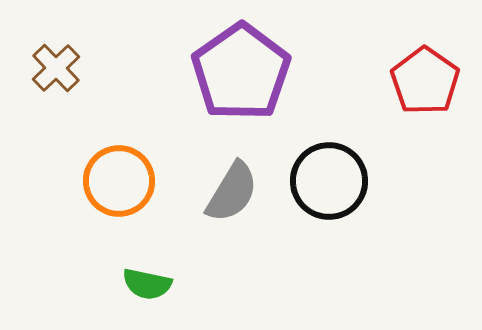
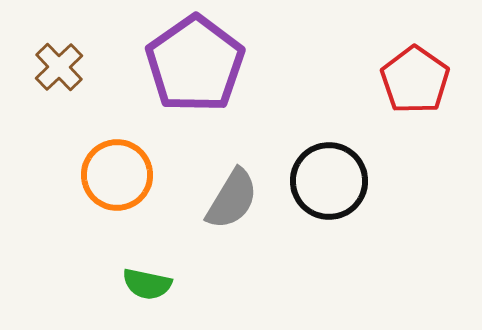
brown cross: moved 3 px right, 1 px up
purple pentagon: moved 46 px left, 8 px up
red pentagon: moved 10 px left, 1 px up
orange circle: moved 2 px left, 6 px up
gray semicircle: moved 7 px down
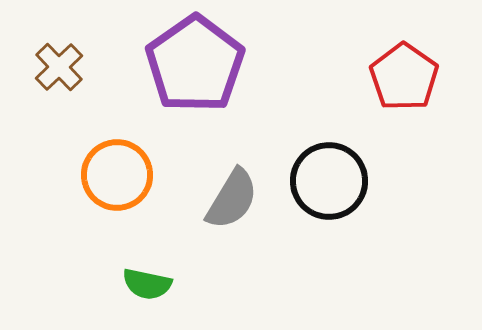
red pentagon: moved 11 px left, 3 px up
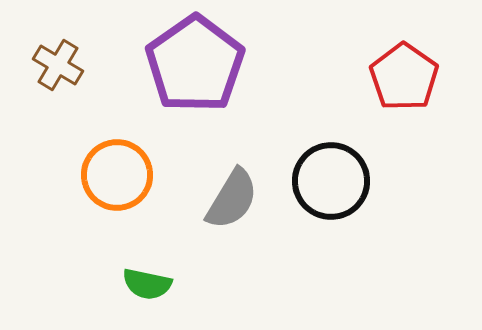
brown cross: moved 1 px left, 2 px up; rotated 15 degrees counterclockwise
black circle: moved 2 px right
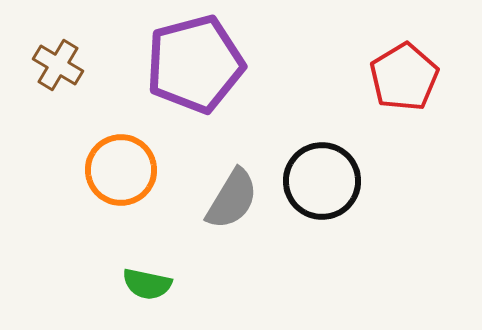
purple pentagon: rotated 20 degrees clockwise
red pentagon: rotated 6 degrees clockwise
orange circle: moved 4 px right, 5 px up
black circle: moved 9 px left
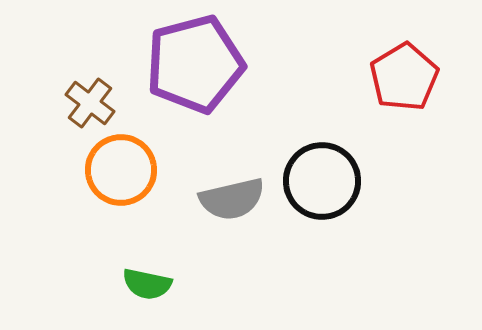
brown cross: moved 32 px right, 38 px down; rotated 6 degrees clockwise
gray semicircle: rotated 46 degrees clockwise
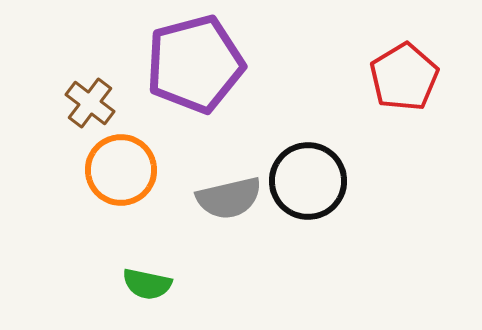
black circle: moved 14 px left
gray semicircle: moved 3 px left, 1 px up
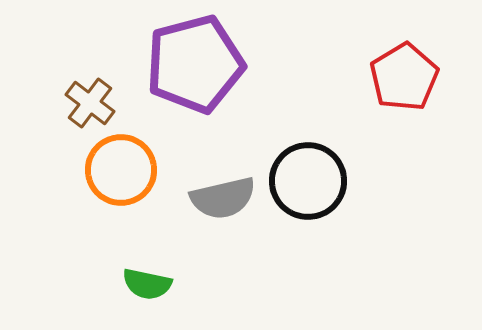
gray semicircle: moved 6 px left
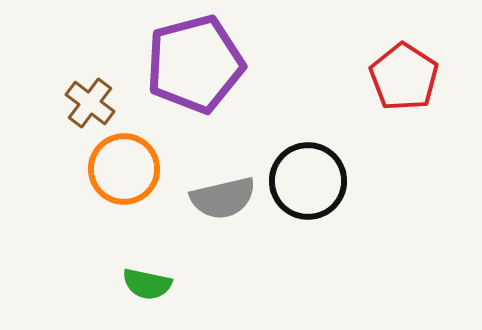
red pentagon: rotated 8 degrees counterclockwise
orange circle: moved 3 px right, 1 px up
